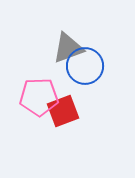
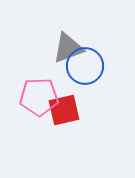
red square: moved 1 px right, 1 px up; rotated 8 degrees clockwise
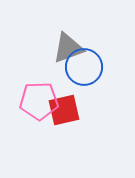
blue circle: moved 1 px left, 1 px down
pink pentagon: moved 4 px down
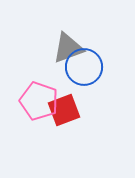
pink pentagon: rotated 21 degrees clockwise
red square: rotated 8 degrees counterclockwise
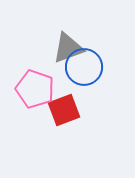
pink pentagon: moved 4 px left, 12 px up
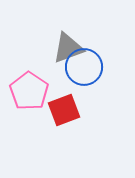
pink pentagon: moved 6 px left, 2 px down; rotated 15 degrees clockwise
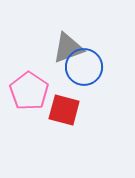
red square: rotated 36 degrees clockwise
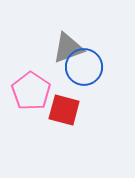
pink pentagon: moved 2 px right
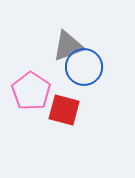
gray triangle: moved 2 px up
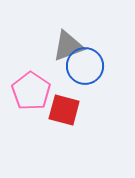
blue circle: moved 1 px right, 1 px up
